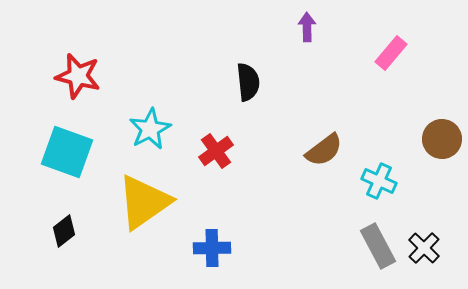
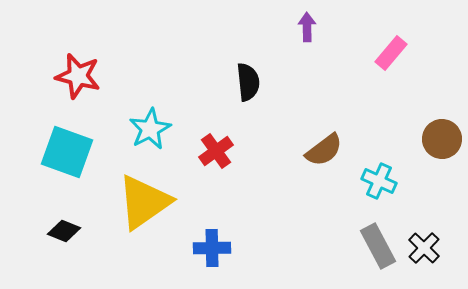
black diamond: rotated 60 degrees clockwise
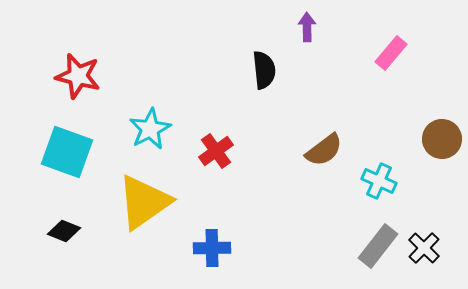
black semicircle: moved 16 px right, 12 px up
gray rectangle: rotated 66 degrees clockwise
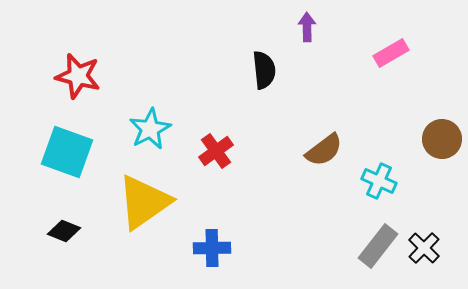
pink rectangle: rotated 20 degrees clockwise
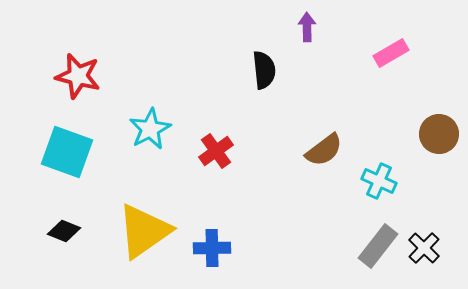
brown circle: moved 3 px left, 5 px up
yellow triangle: moved 29 px down
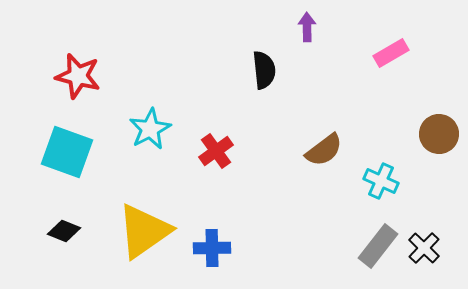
cyan cross: moved 2 px right
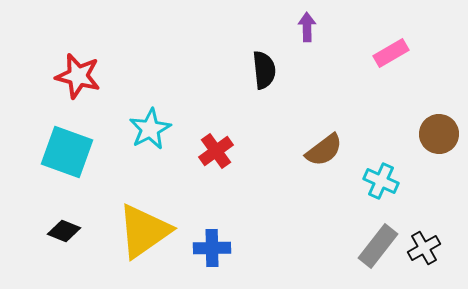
black cross: rotated 16 degrees clockwise
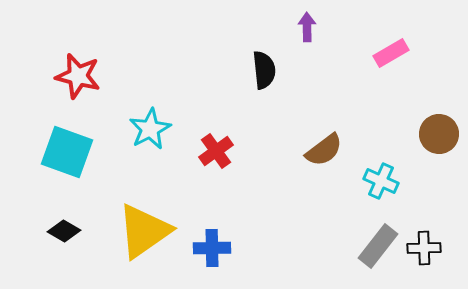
black diamond: rotated 8 degrees clockwise
black cross: rotated 28 degrees clockwise
